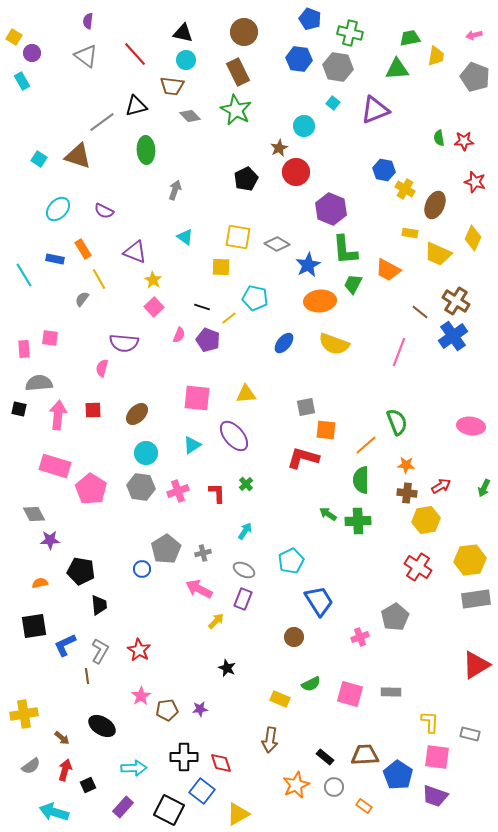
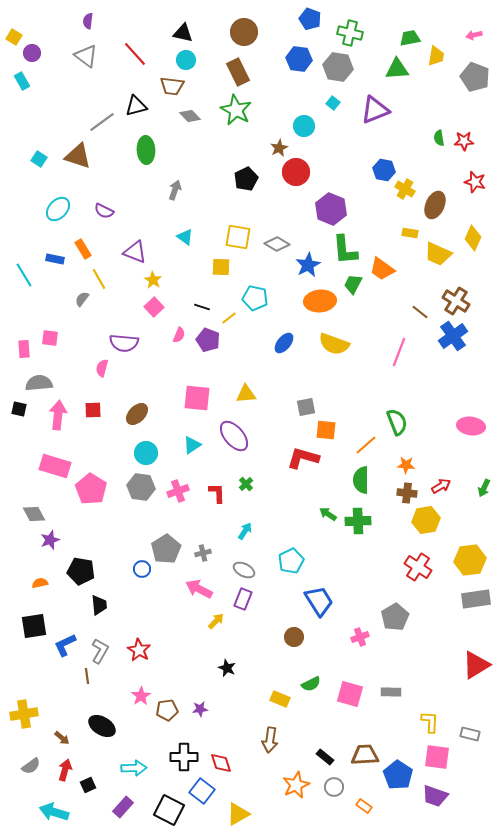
orange trapezoid at (388, 270): moved 6 px left, 1 px up; rotated 8 degrees clockwise
purple star at (50, 540): rotated 18 degrees counterclockwise
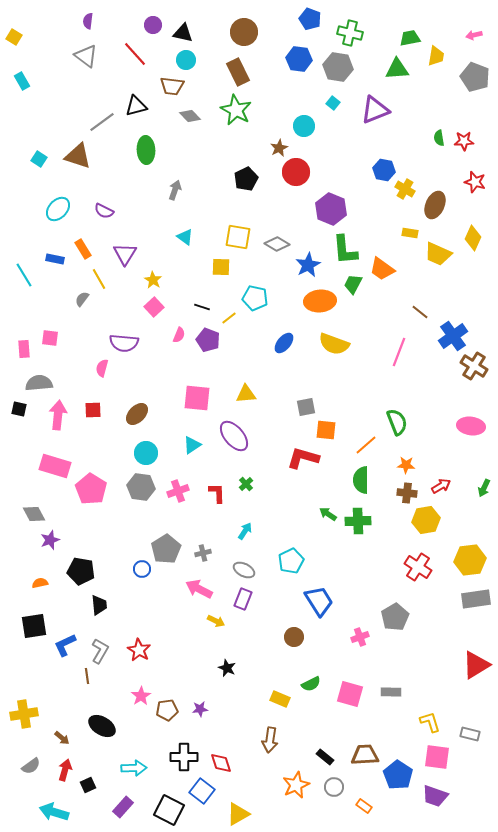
purple circle at (32, 53): moved 121 px right, 28 px up
purple triangle at (135, 252): moved 10 px left, 2 px down; rotated 40 degrees clockwise
brown cross at (456, 301): moved 18 px right, 65 px down
yellow arrow at (216, 621): rotated 72 degrees clockwise
yellow L-shape at (430, 722): rotated 20 degrees counterclockwise
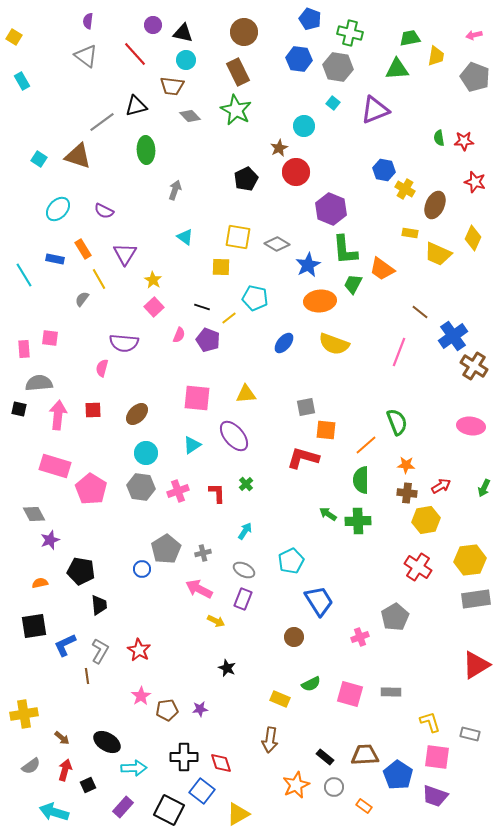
black ellipse at (102, 726): moved 5 px right, 16 px down
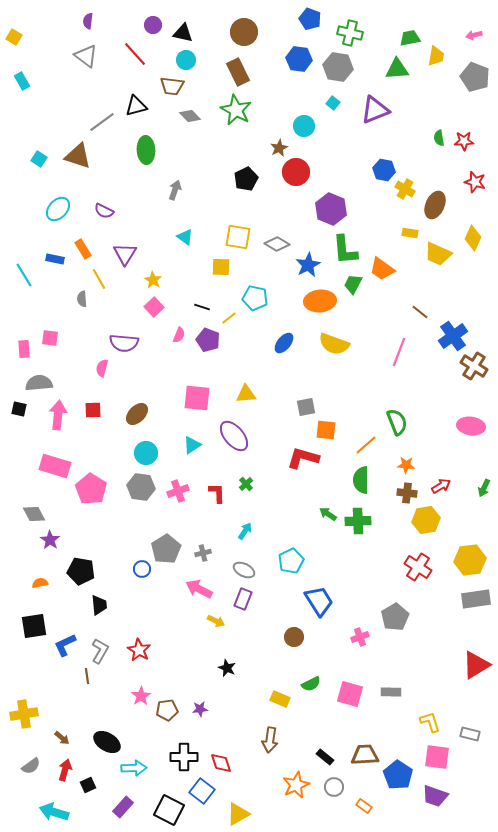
gray semicircle at (82, 299): rotated 42 degrees counterclockwise
purple star at (50, 540): rotated 18 degrees counterclockwise
